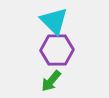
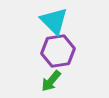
purple hexagon: moved 1 px right, 1 px down; rotated 8 degrees counterclockwise
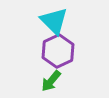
purple hexagon: rotated 16 degrees counterclockwise
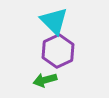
green arrow: moved 6 px left, 1 px up; rotated 35 degrees clockwise
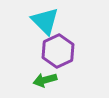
cyan triangle: moved 9 px left
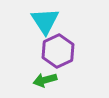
cyan triangle: rotated 12 degrees clockwise
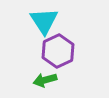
cyan triangle: moved 1 px left
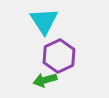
purple hexagon: moved 1 px right, 5 px down
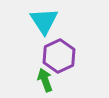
green arrow: rotated 85 degrees clockwise
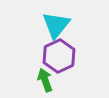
cyan triangle: moved 12 px right, 4 px down; rotated 12 degrees clockwise
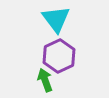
cyan triangle: moved 6 px up; rotated 16 degrees counterclockwise
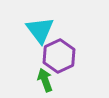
cyan triangle: moved 16 px left, 11 px down
